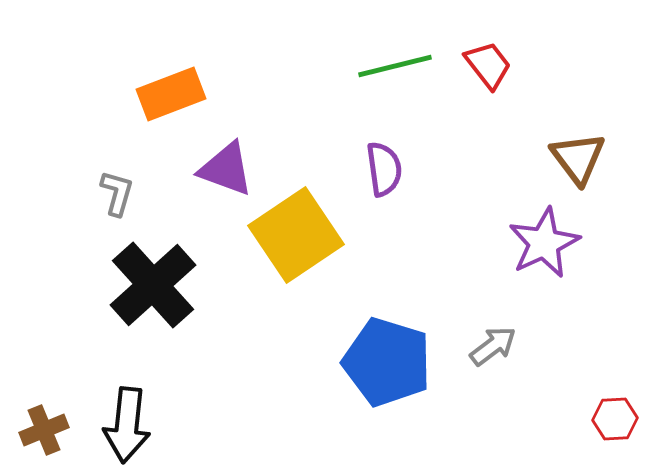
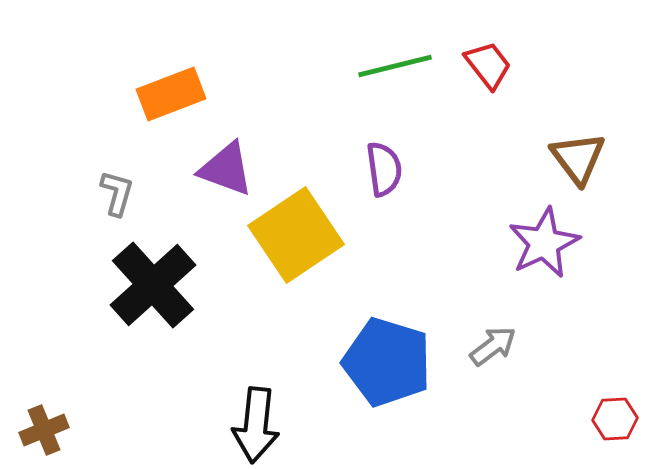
black arrow: moved 129 px right
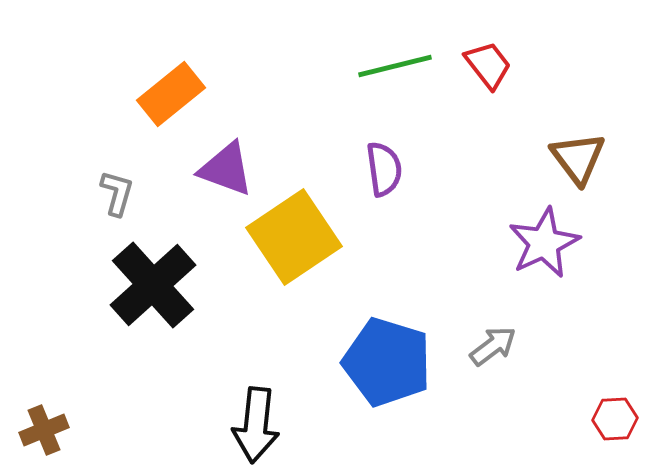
orange rectangle: rotated 18 degrees counterclockwise
yellow square: moved 2 px left, 2 px down
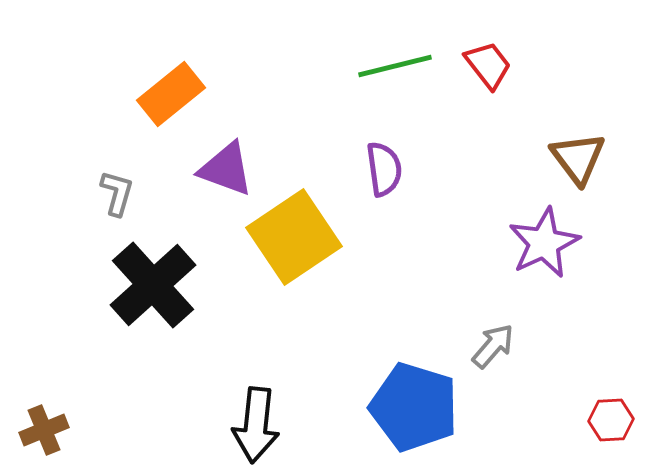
gray arrow: rotated 12 degrees counterclockwise
blue pentagon: moved 27 px right, 45 px down
red hexagon: moved 4 px left, 1 px down
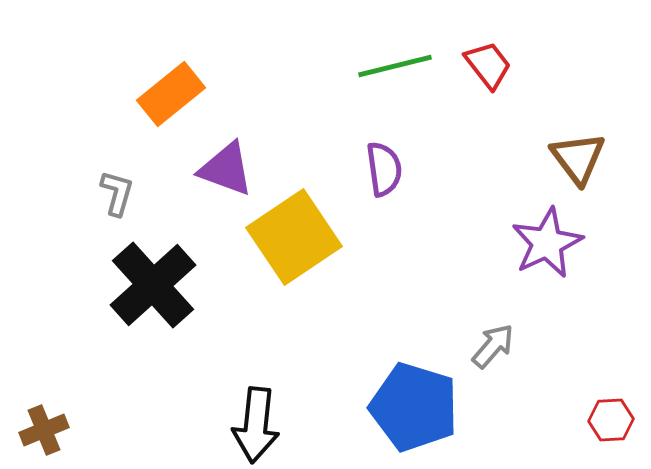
purple star: moved 3 px right
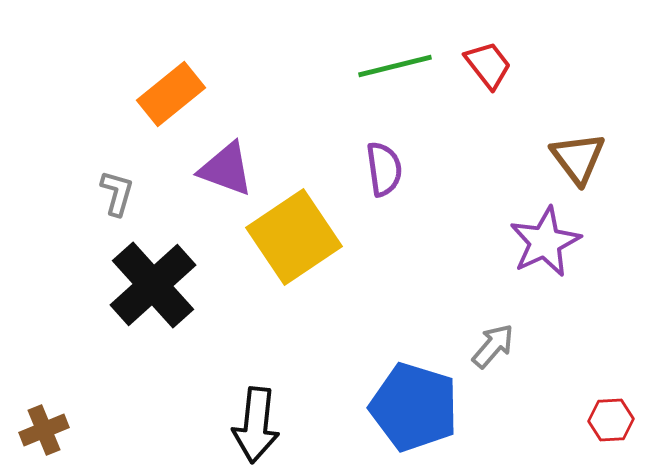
purple star: moved 2 px left, 1 px up
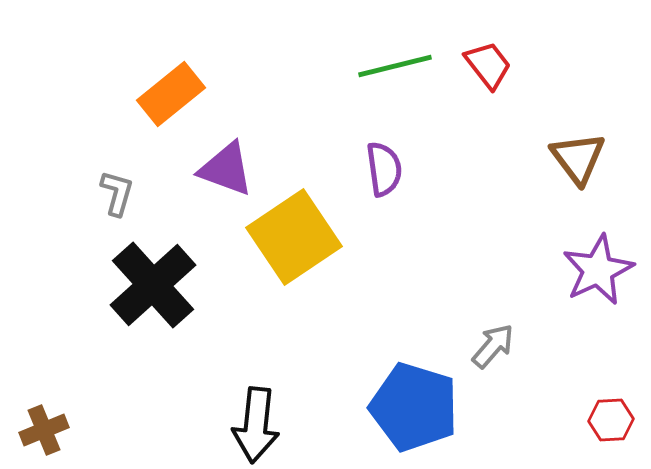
purple star: moved 53 px right, 28 px down
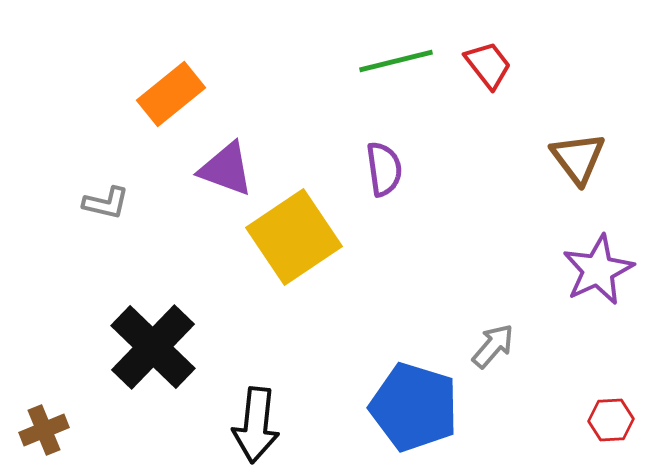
green line: moved 1 px right, 5 px up
gray L-shape: moved 11 px left, 10 px down; rotated 87 degrees clockwise
black cross: moved 62 px down; rotated 4 degrees counterclockwise
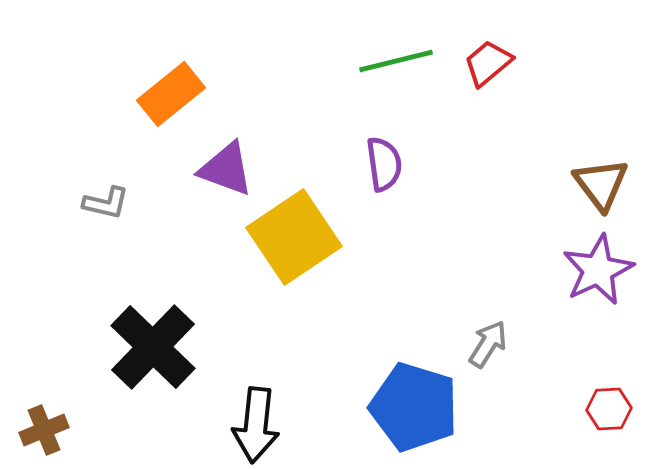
red trapezoid: moved 2 px up; rotated 92 degrees counterclockwise
brown triangle: moved 23 px right, 26 px down
purple semicircle: moved 5 px up
gray arrow: moved 5 px left, 2 px up; rotated 9 degrees counterclockwise
red hexagon: moved 2 px left, 11 px up
